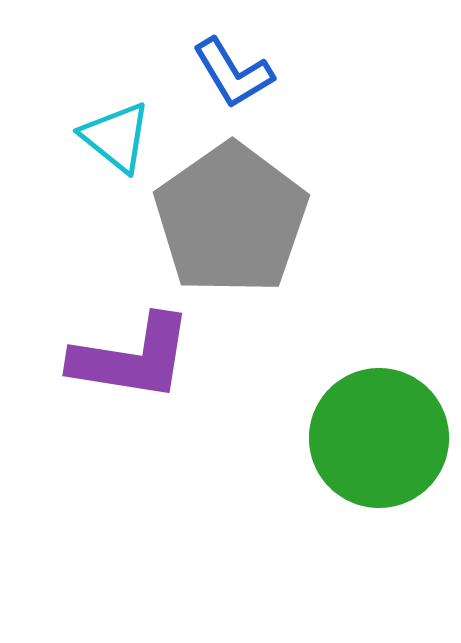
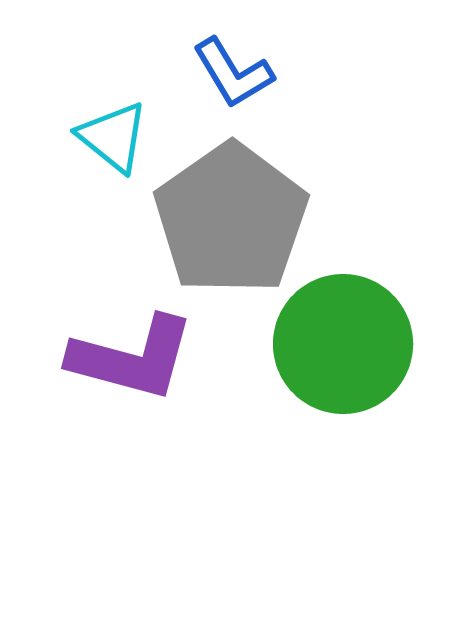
cyan triangle: moved 3 px left
purple L-shape: rotated 6 degrees clockwise
green circle: moved 36 px left, 94 px up
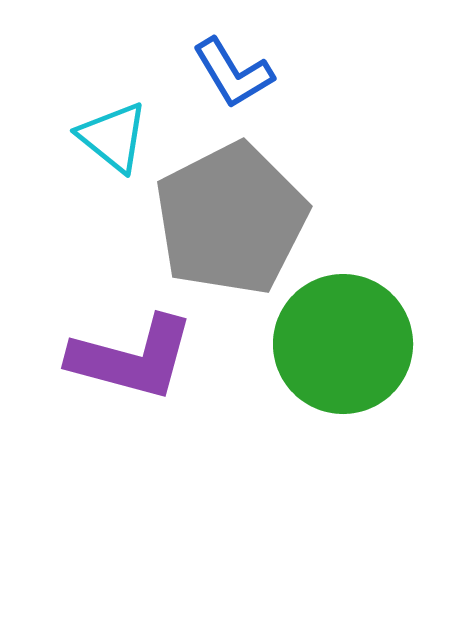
gray pentagon: rotated 8 degrees clockwise
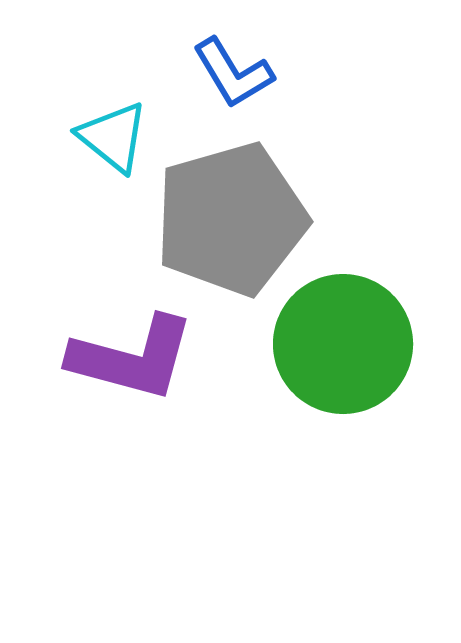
gray pentagon: rotated 11 degrees clockwise
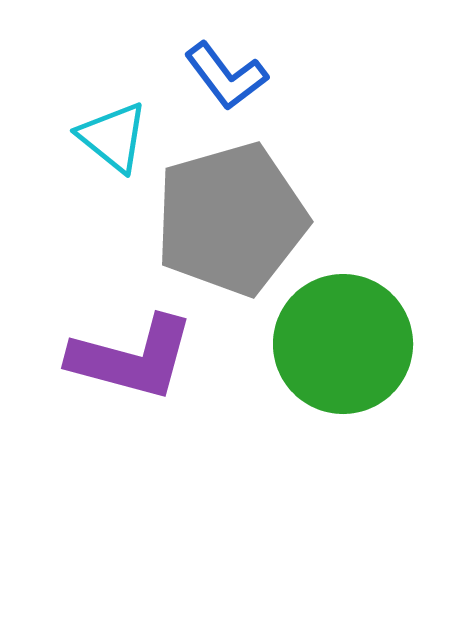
blue L-shape: moved 7 px left, 3 px down; rotated 6 degrees counterclockwise
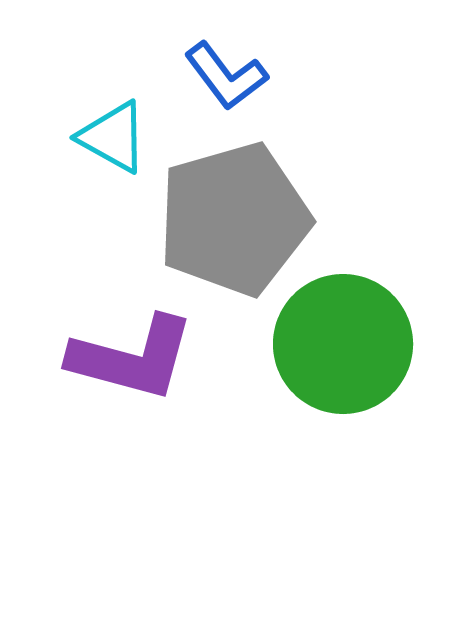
cyan triangle: rotated 10 degrees counterclockwise
gray pentagon: moved 3 px right
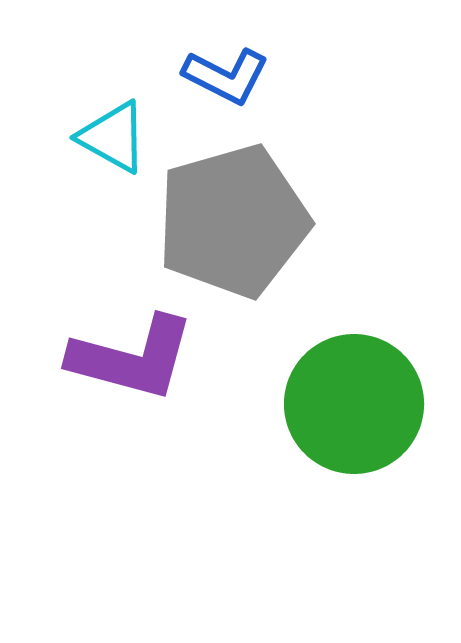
blue L-shape: rotated 26 degrees counterclockwise
gray pentagon: moved 1 px left, 2 px down
green circle: moved 11 px right, 60 px down
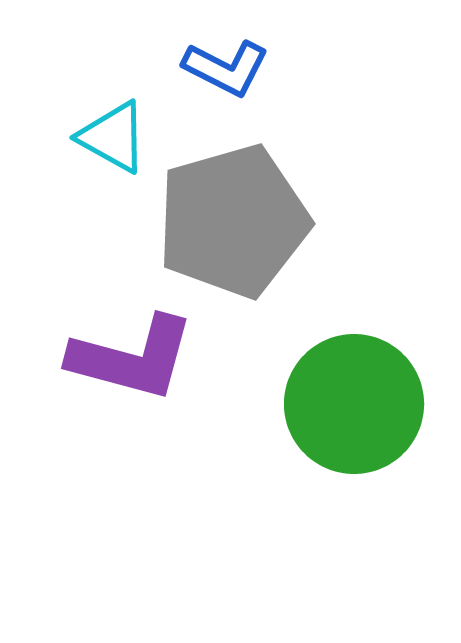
blue L-shape: moved 8 px up
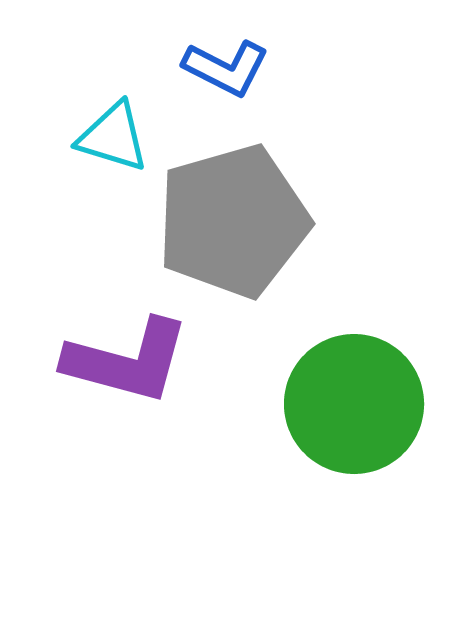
cyan triangle: rotated 12 degrees counterclockwise
purple L-shape: moved 5 px left, 3 px down
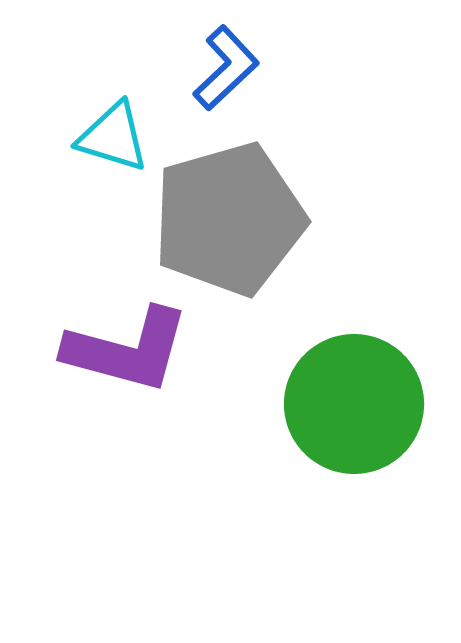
blue L-shape: rotated 70 degrees counterclockwise
gray pentagon: moved 4 px left, 2 px up
purple L-shape: moved 11 px up
